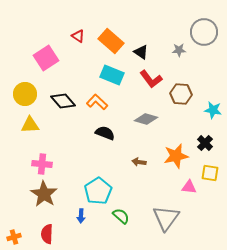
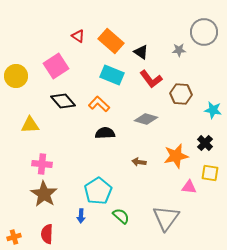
pink square: moved 10 px right, 8 px down
yellow circle: moved 9 px left, 18 px up
orange L-shape: moved 2 px right, 2 px down
black semicircle: rotated 24 degrees counterclockwise
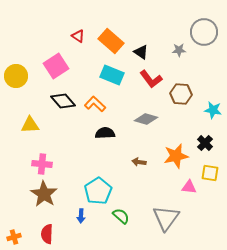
orange L-shape: moved 4 px left
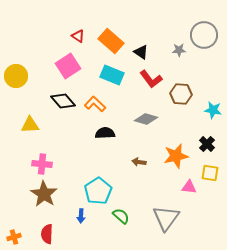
gray circle: moved 3 px down
pink square: moved 12 px right
black cross: moved 2 px right, 1 px down
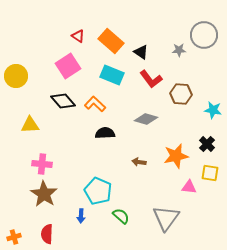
cyan pentagon: rotated 16 degrees counterclockwise
